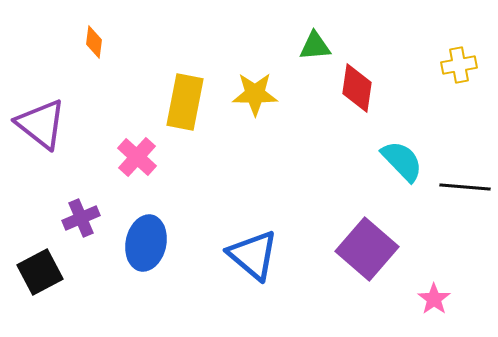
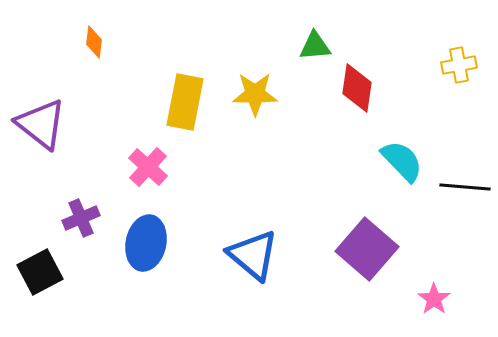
pink cross: moved 11 px right, 10 px down
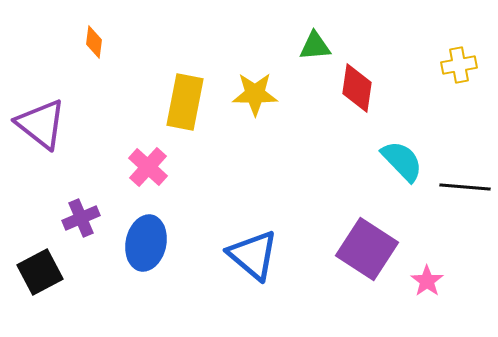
purple square: rotated 8 degrees counterclockwise
pink star: moved 7 px left, 18 px up
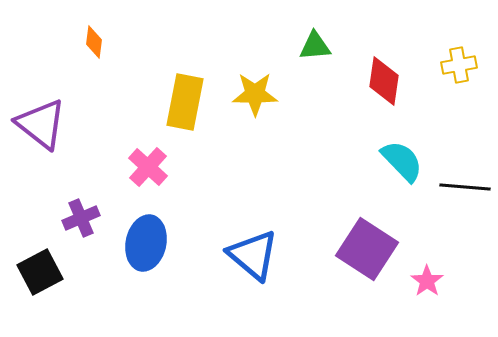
red diamond: moved 27 px right, 7 px up
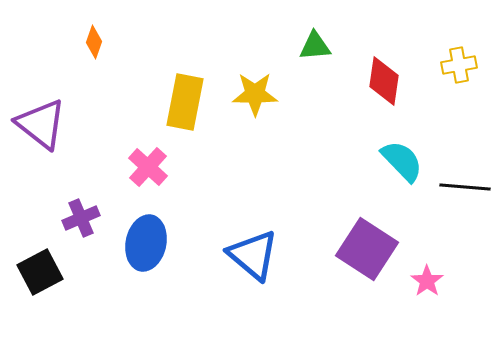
orange diamond: rotated 12 degrees clockwise
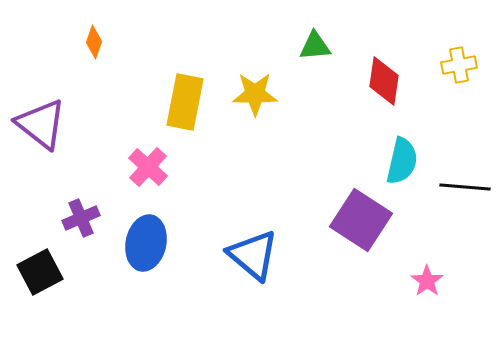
cyan semicircle: rotated 57 degrees clockwise
purple square: moved 6 px left, 29 px up
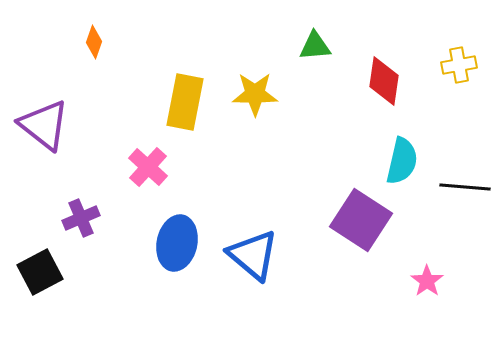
purple triangle: moved 3 px right, 1 px down
blue ellipse: moved 31 px right
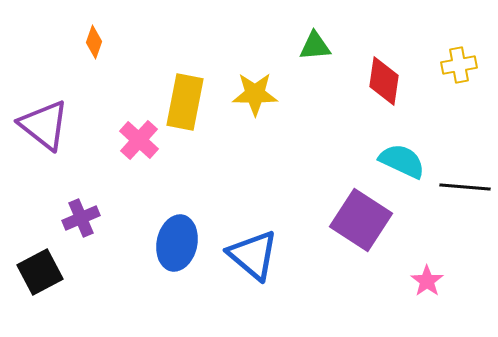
cyan semicircle: rotated 78 degrees counterclockwise
pink cross: moved 9 px left, 27 px up
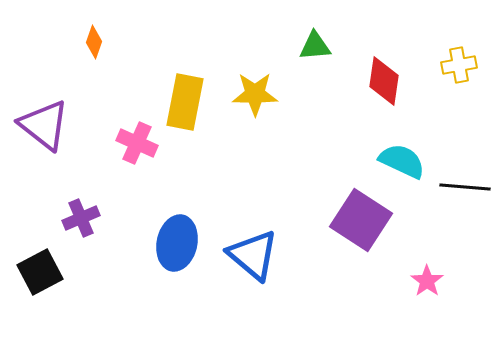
pink cross: moved 2 px left, 3 px down; rotated 18 degrees counterclockwise
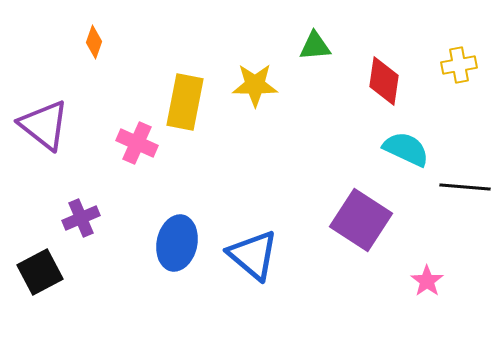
yellow star: moved 9 px up
cyan semicircle: moved 4 px right, 12 px up
